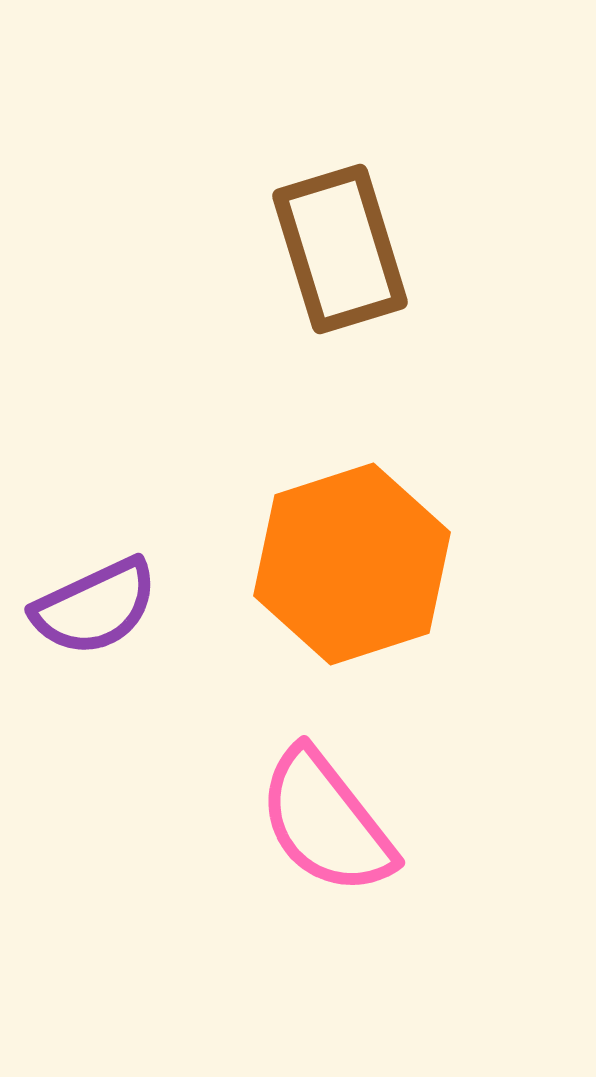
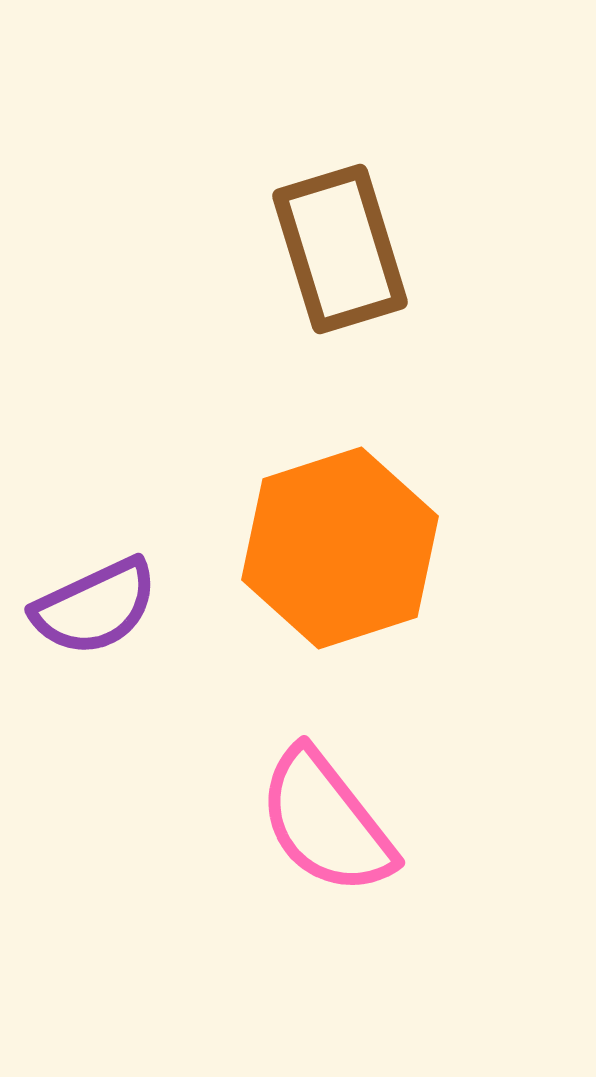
orange hexagon: moved 12 px left, 16 px up
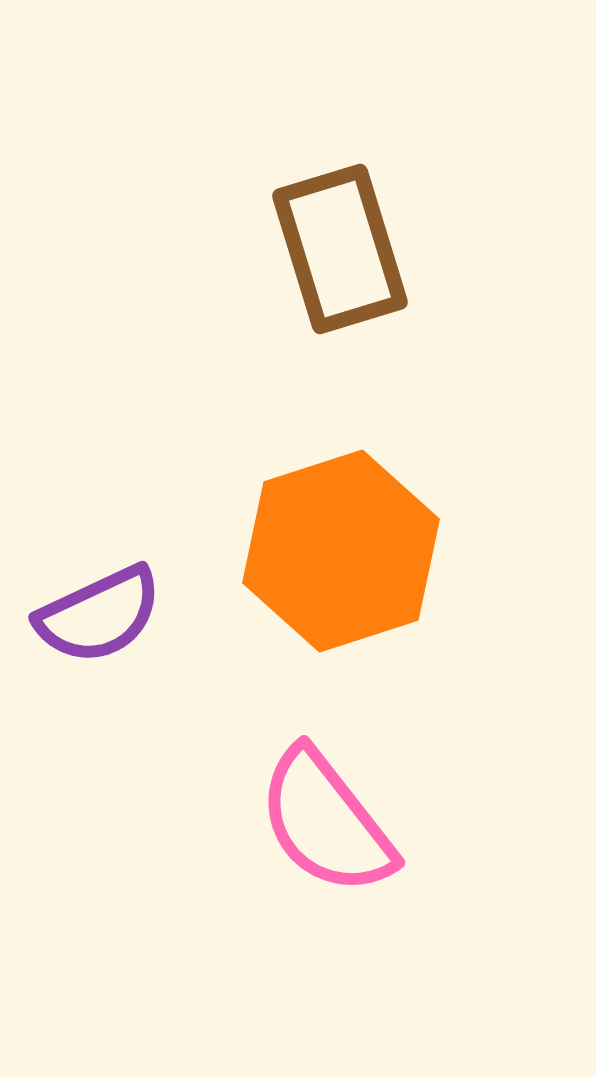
orange hexagon: moved 1 px right, 3 px down
purple semicircle: moved 4 px right, 8 px down
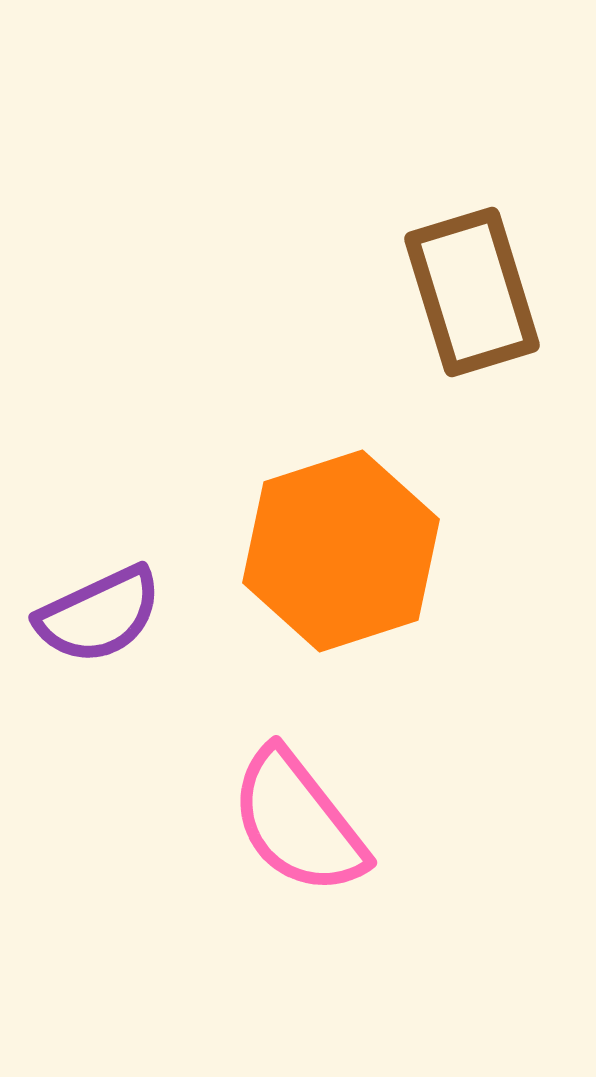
brown rectangle: moved 132 px right, 43 px down
pink semicircle: moved 28 px left
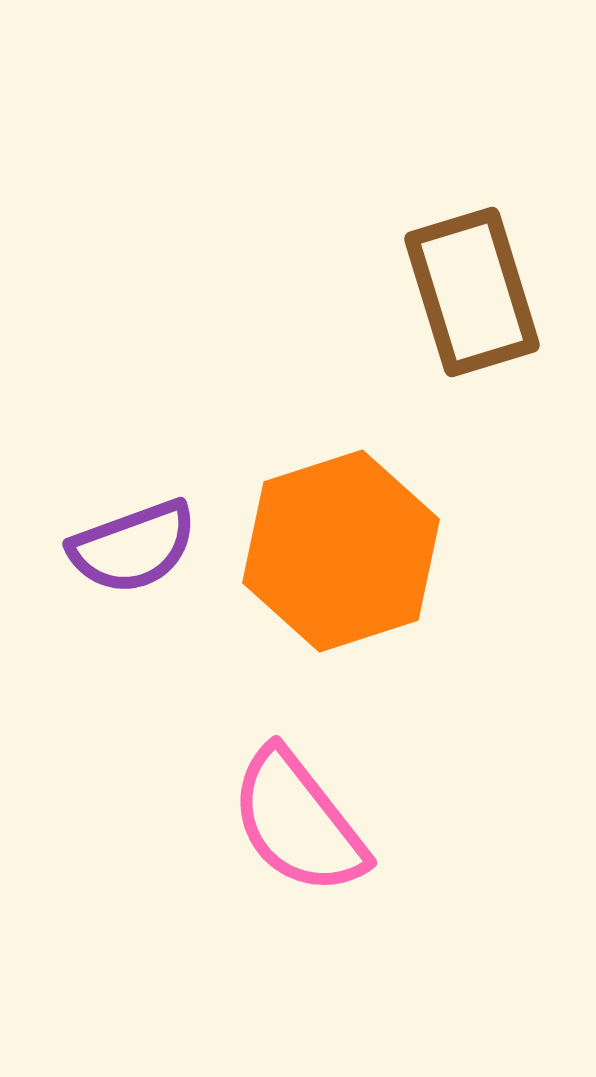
purple semicircle: moved 34 px right, 68 px up; rotated 5 degrees clockwise
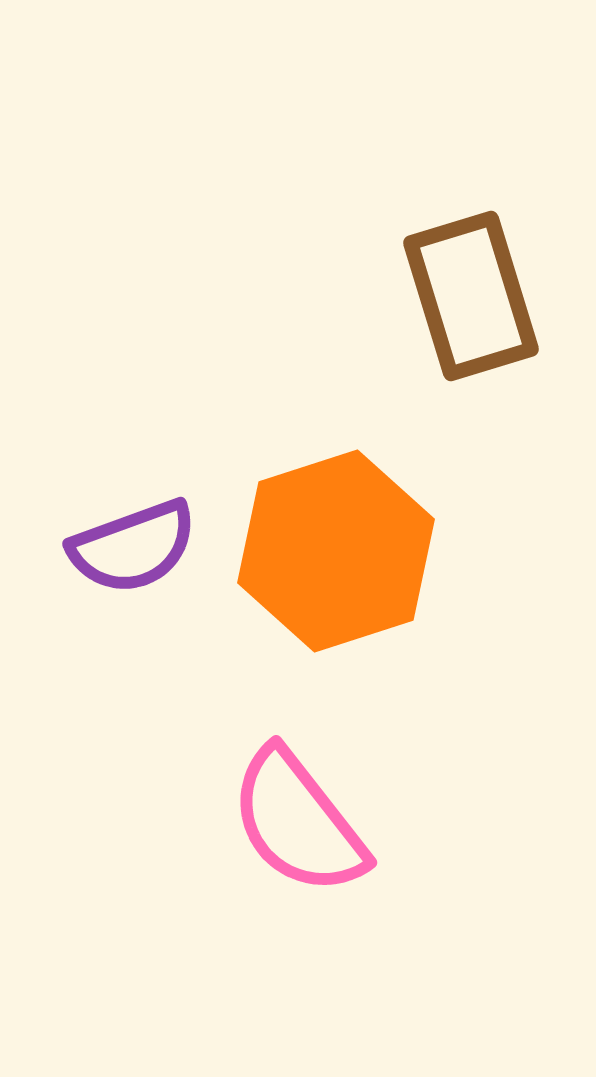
brown rectangle: moved 1 px left, 4 px down
orange hexagon: moved 5 px left
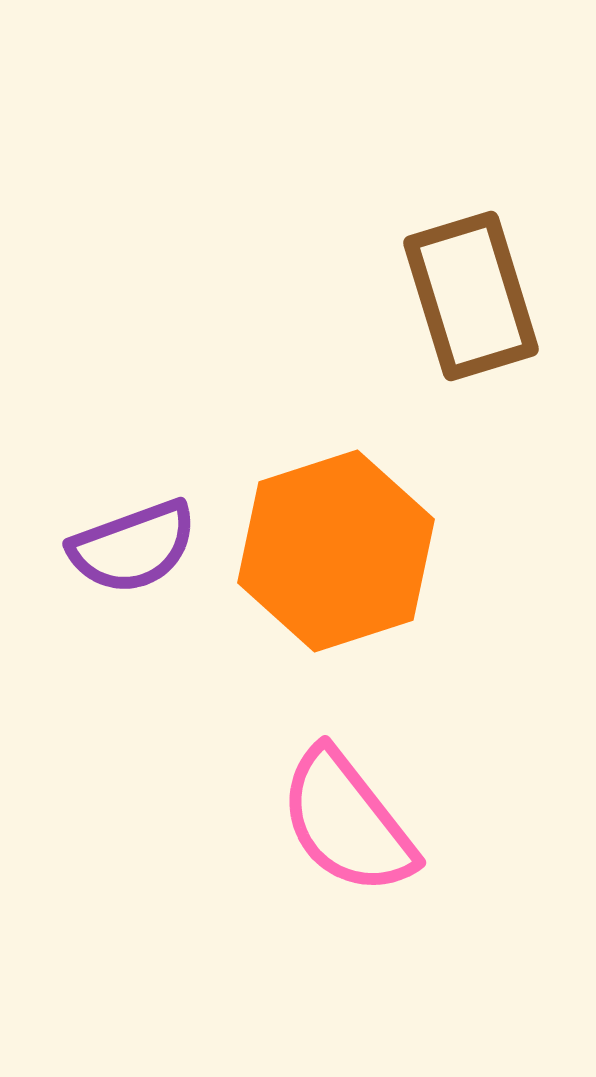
pink semicircle: moved 49 px right
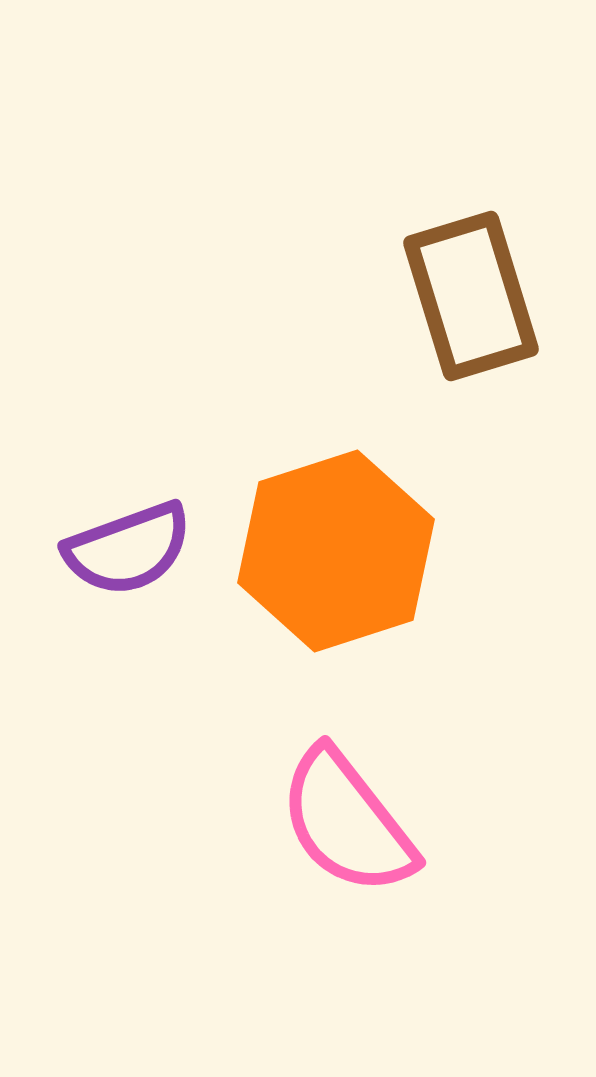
purple semicircle: moved 5 px left, 2 px down
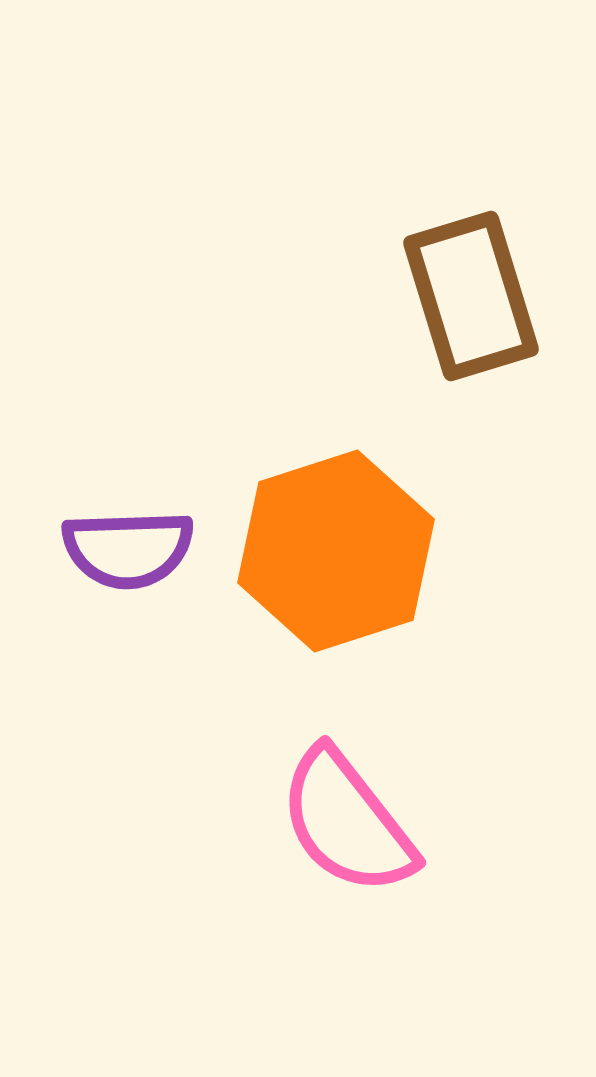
purple semicircle: rotated 18 degrees clockwise
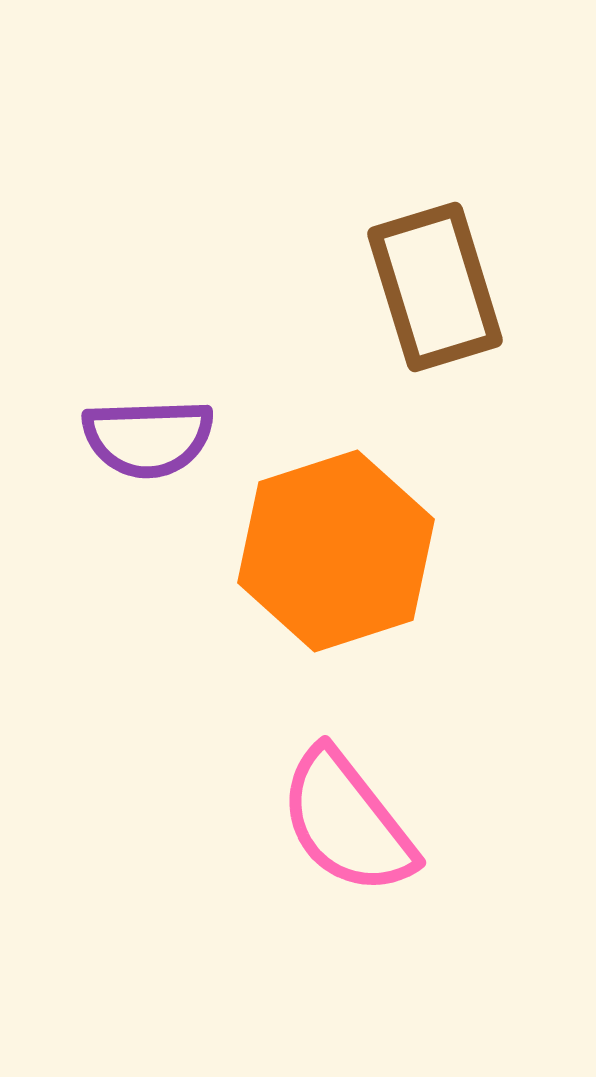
brown rectangle: moved 36 px left, 9 px up
purple semicircle: moved 20 px right, 111 px up
